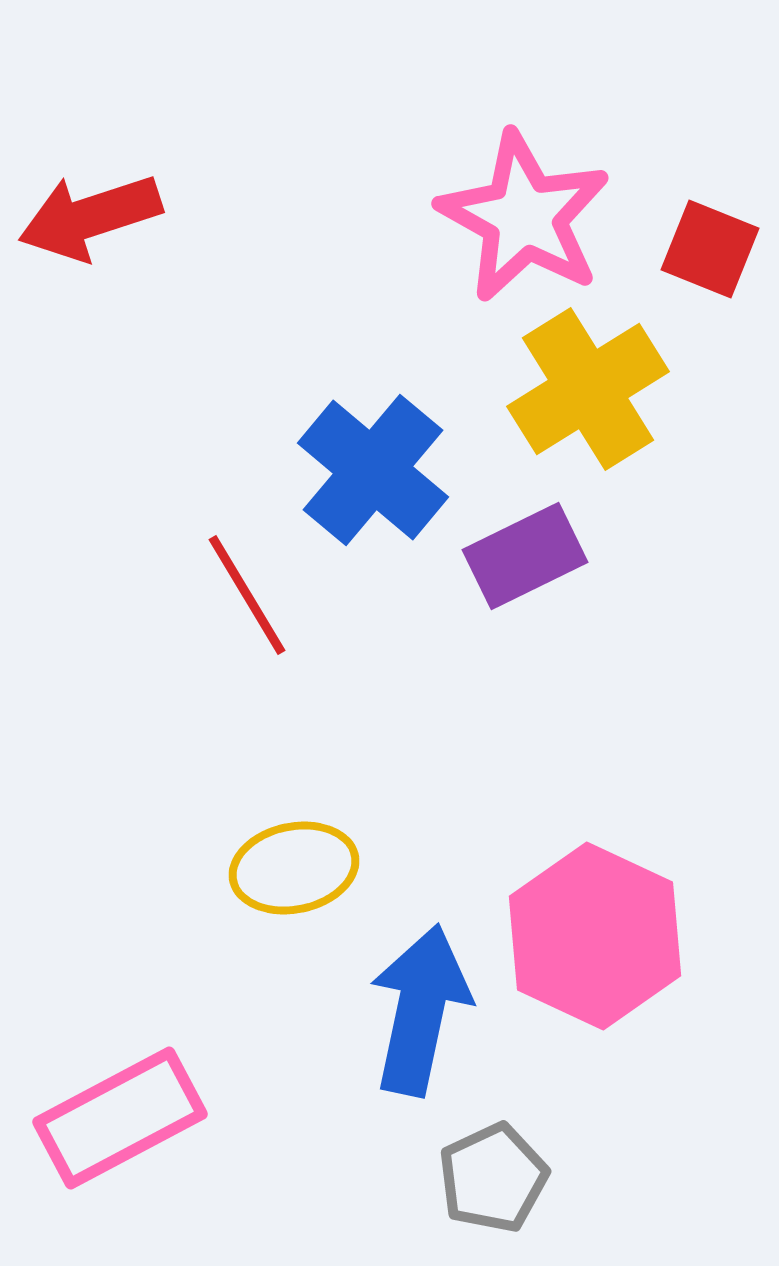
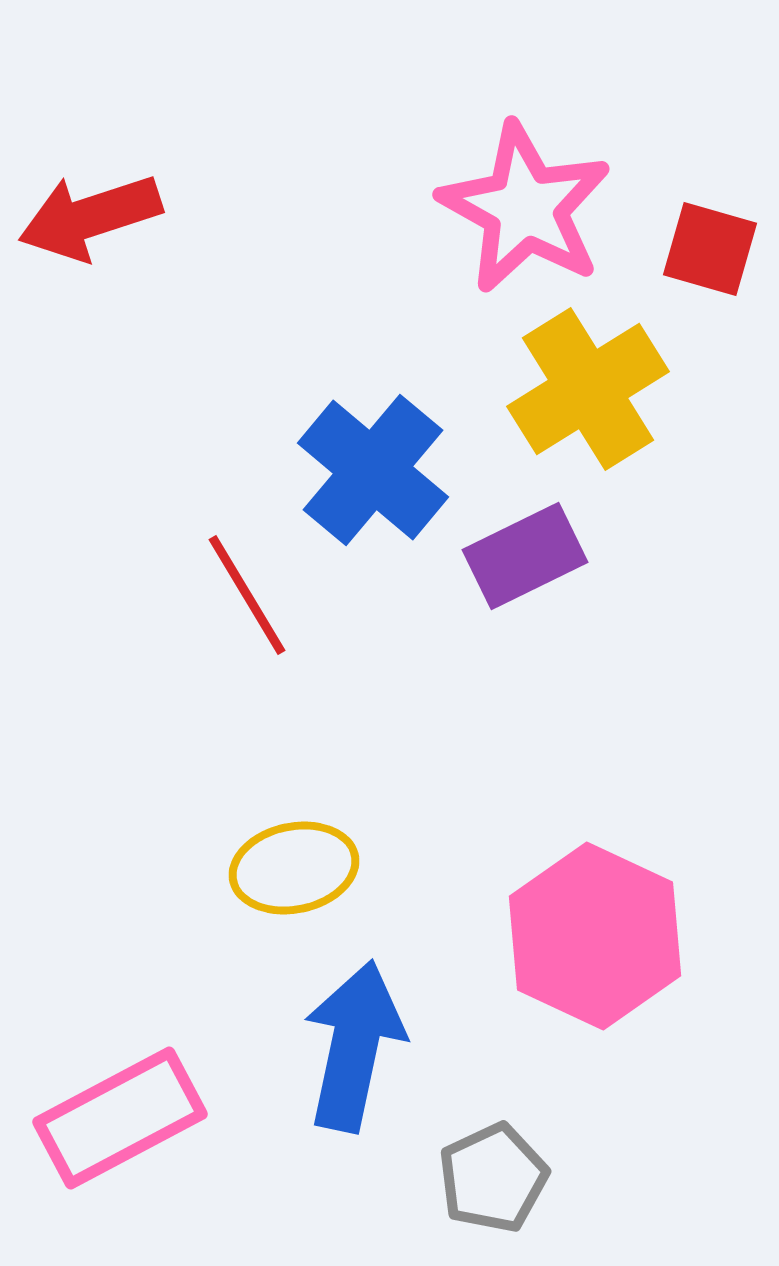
pink star: moved 1 px right, 9 px up
red square: rotated 6 degrees counterclockwise
blue arrow: moved 66 px left, 36 px down
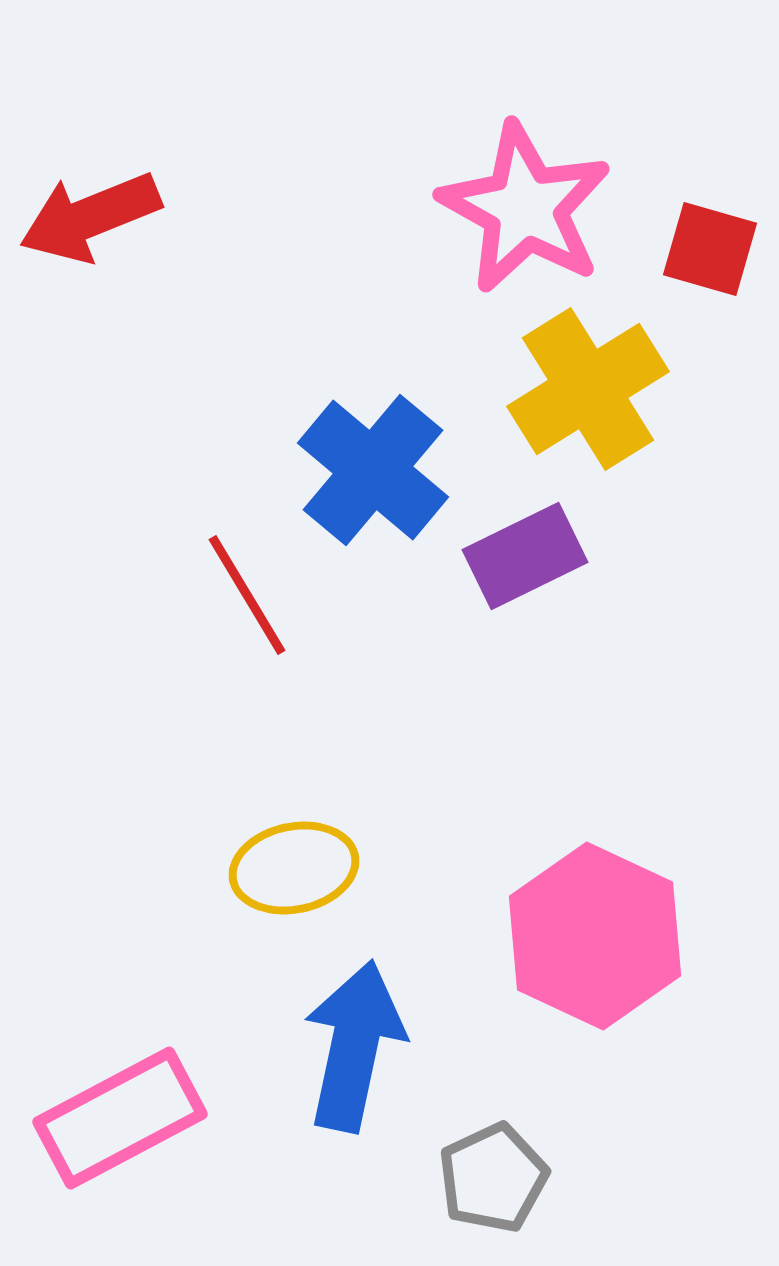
red arrow: rotated 4 degrees counterclockwise
